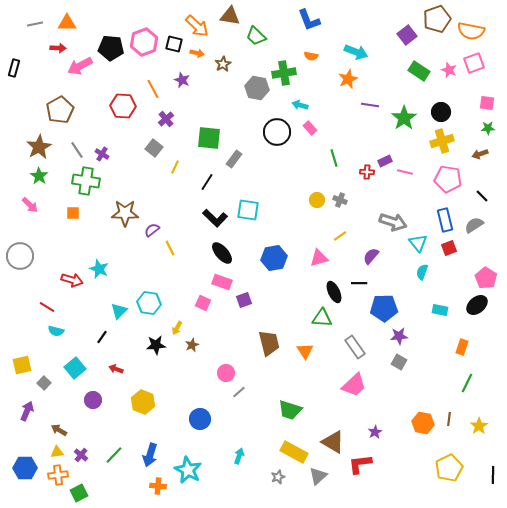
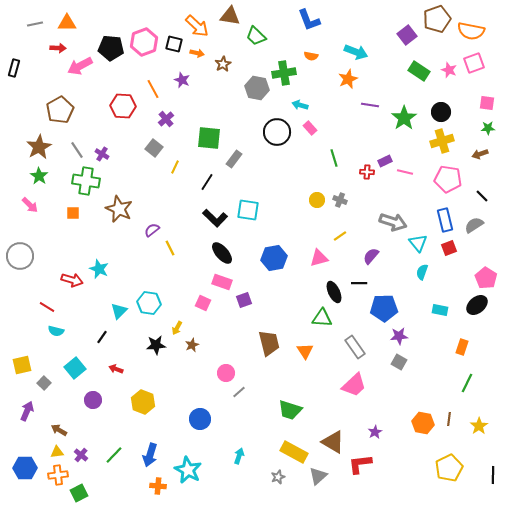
brown star at (125, 213): moved 6 px left, 4 px up; rotated 24 degrees clockwise
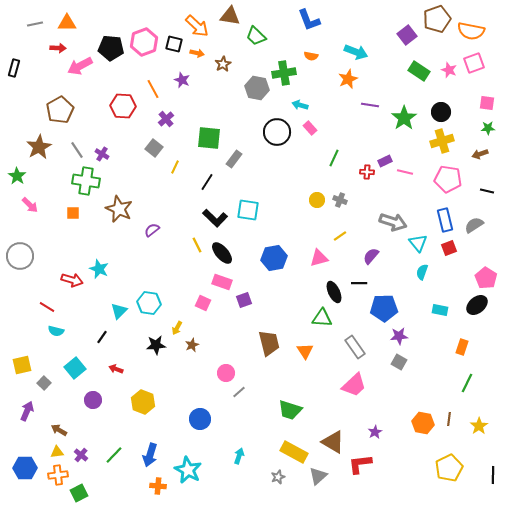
green line at (334, 158): rotated 42 degrees clockwise
green star at (39, 176): moved 22 px left
black line at (482, 196): moved 5 px right, 5 px up; rotated 32 degrees counterclockwise
yellow line at (170, 248): moved 27 px right, 3 px up
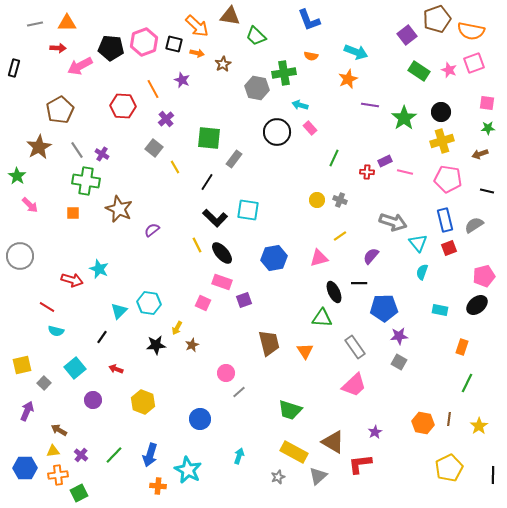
yellow line at (175, 167): rotated 56 degrees counterclockwise
pink pentagon at (486, 278): moved 2 px left, 2 px up; rotated 25 degrees clockwise
yellow triangle at (57, 452): moved 4 px left, 1 px up
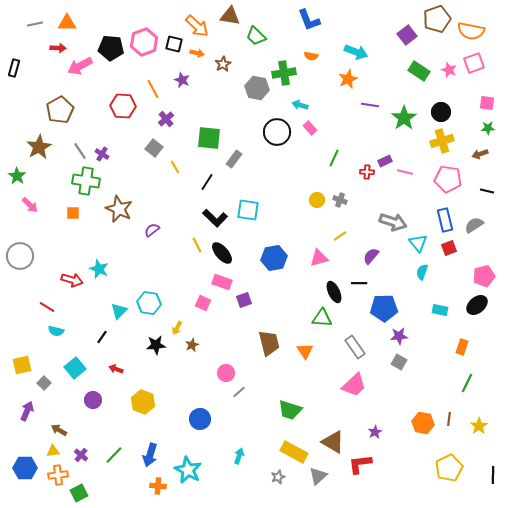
gray line at (77, 150): moved 3 px right, 1 px down
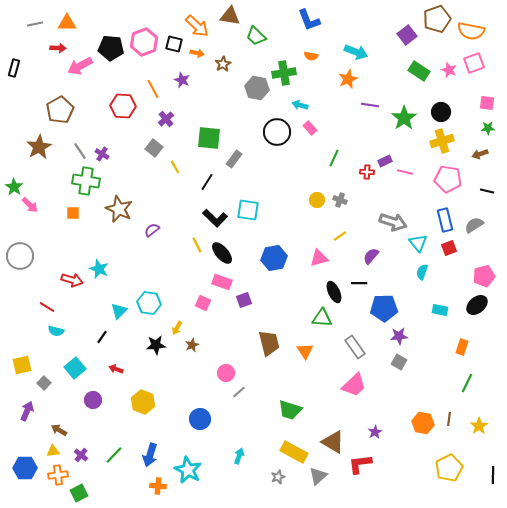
green star at (17, 176): moved 3 px left, 11 px down
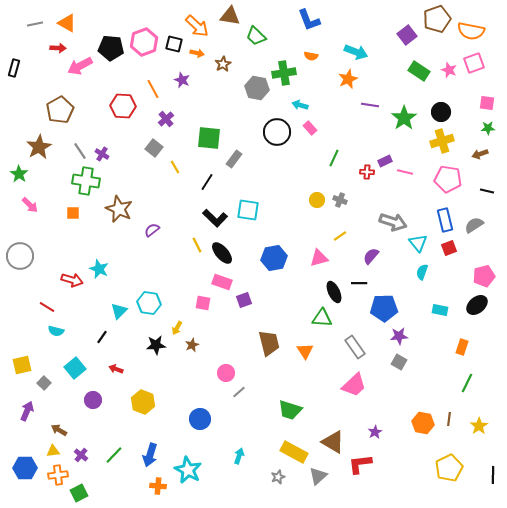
orange triangle at (67, 23): rotated 30 degrees clockwise
green star at (14, 187): moved 5 px right, 13 px up
pink square at (203, 303): rotated 14 degrees counterclockwise
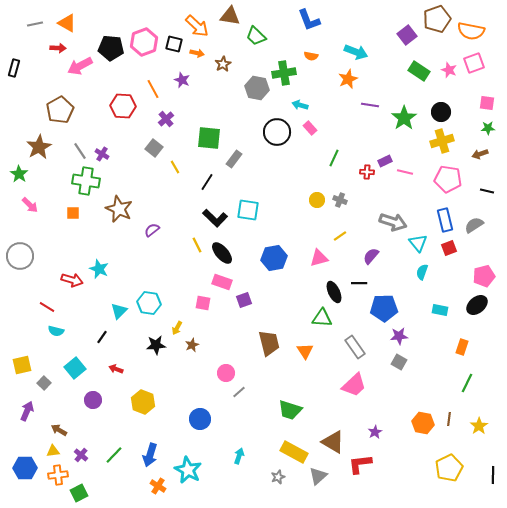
orange cross at (158, 486): rotated 28 degrees clockwise
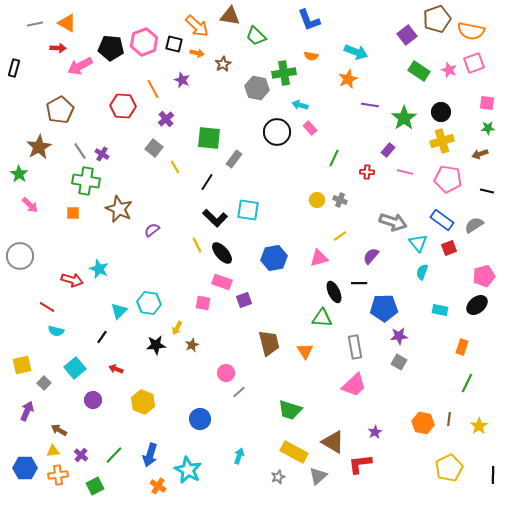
purple rectangle at (385, 161): moved 3 px right, 11 px up; rotated 24 degrees counterclockwise
blue rectangle at (445, 220): moved 3 px left; rotated 40 degrees counterclockwise
gray rectangle at (355, 347): rotated 25 degrees clockwise
green square at (79, 493): moved 16 px right, 7 px up
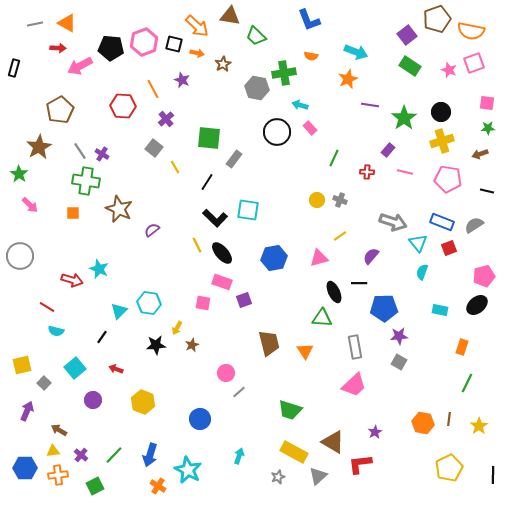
green rectangle at (419, 71): moved 9 px left, 5 px up
blue rectangle at (442, 220): moved 2 px down; rotated 15 degrees counterclockwise
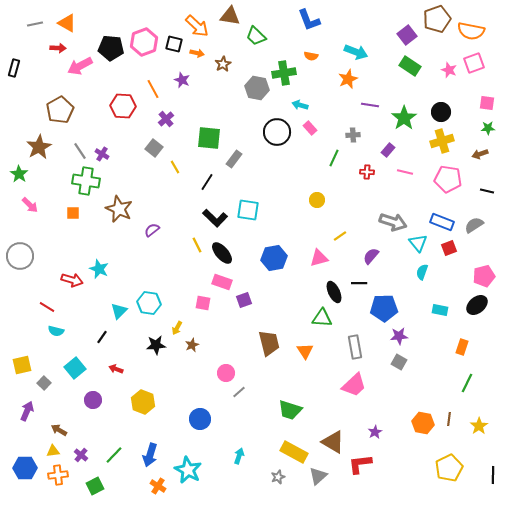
gray cross at (340, 200): moved 13 px right, 65 px up; rotated 24 degrees counterclockwise
